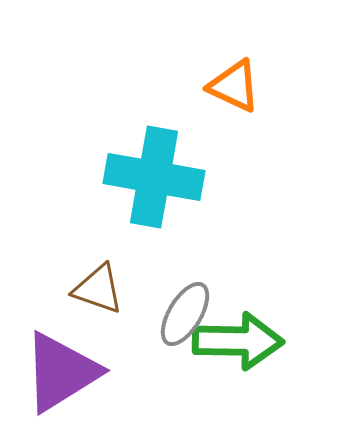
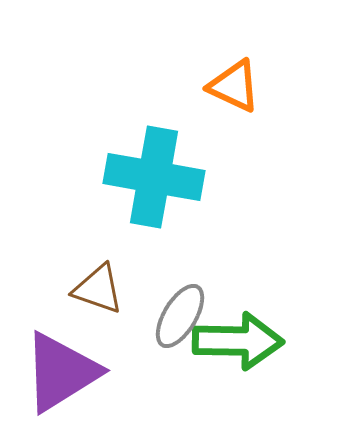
gray ellipse: moved 5 px left, 2 px down
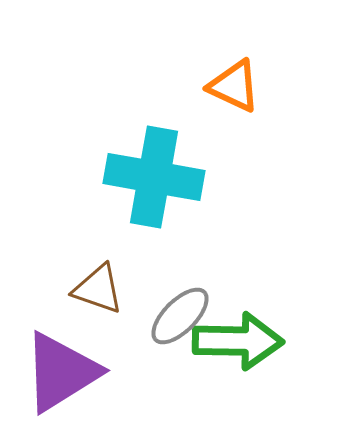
gray ellipse: rotated 14 degrees clockwise
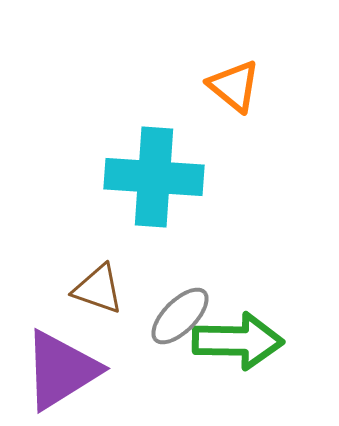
orange triangle: rotated 14 degrees clockwise
cyan cross: rotated 6 degrees counterclockwise
purple triangle: moved 2 px up
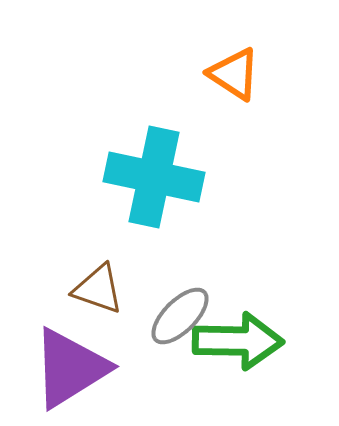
orange triangle: moved 12 px up; rotated 6 degrees counterclockwise
cyan cross: rotated 8 degrees clockwise
purple triangle: moved 9 px right, 2 px up
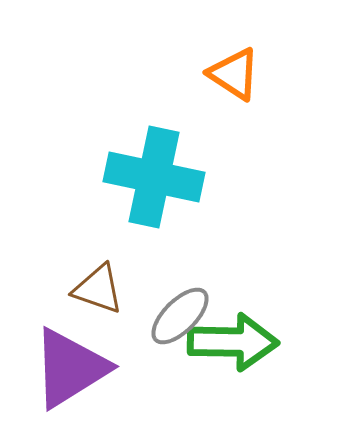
green arrow: moved 5 px left, 1 px down
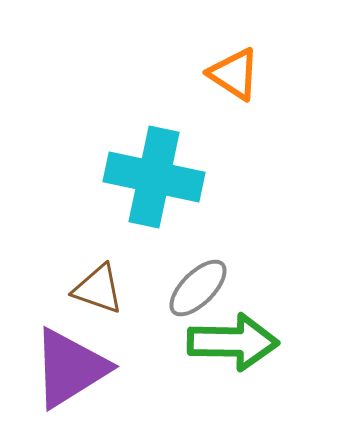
gray ellipse: moved 18 px right, 28 px up
